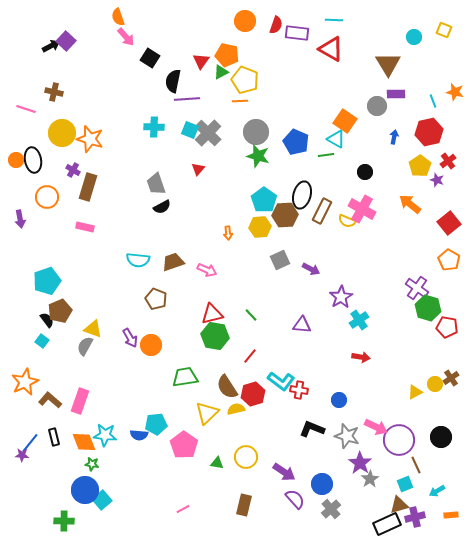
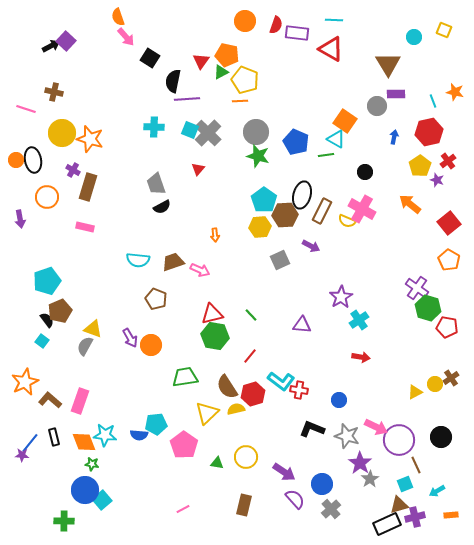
orange arrow at (228, 233): moved 13 px left, 2 px down
purple arrow at (311, 269): moved 23 px up
pink arrow at (207, 270): moved 7 px left
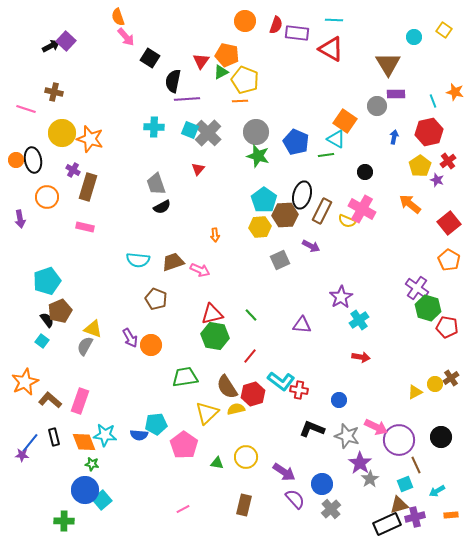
yellow square at (444, 30): rotated 14 degrees clockwise
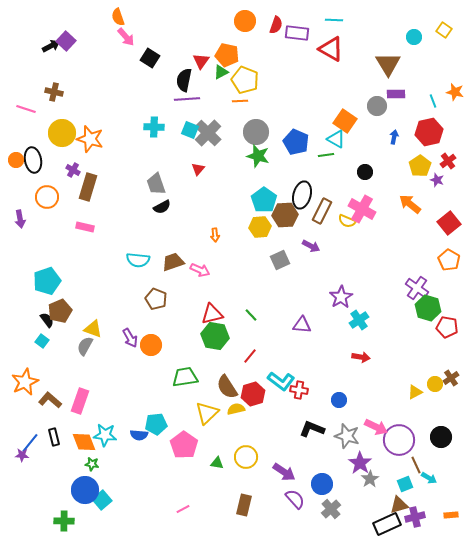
black semicircle at (173, 81): moved 11 px right, 1 px up
cyan arrow at (437, 491): moved 8 px left, 13 px up; rotated 119 degrees counterclockwise
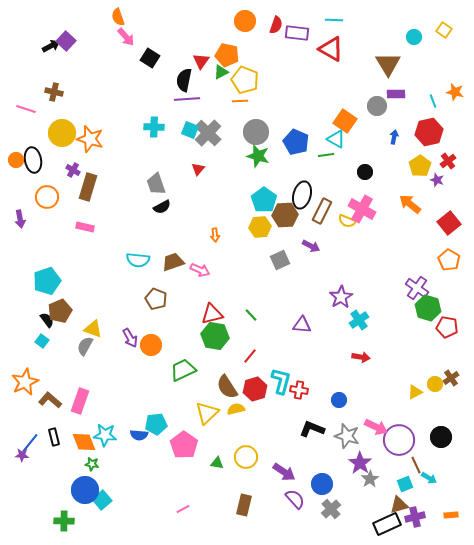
green trapezoid at (185, 377): moved 2 px left, 7 px up; rotated 16 degrees counterclockwise
cyan L-shape at (281, 381): rotated 112 degrees counterclockwise
red hexagon at (253, 394): moved 2 px right, 5 px up
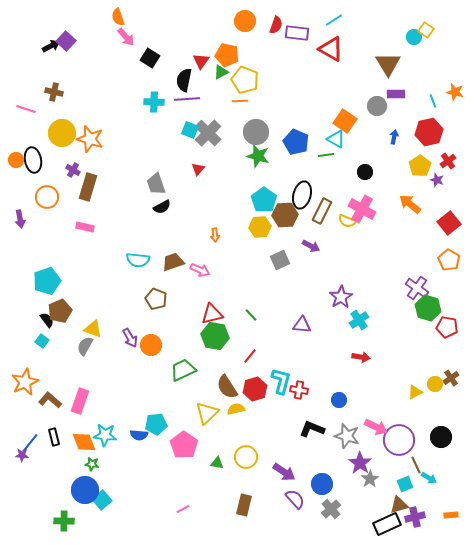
cyan line at (334, 20): rotated 36 degrees counterclockwise
yellow square at (444, 30): moved 18 px left
cyan cross at (154, 127): moved 25 px up
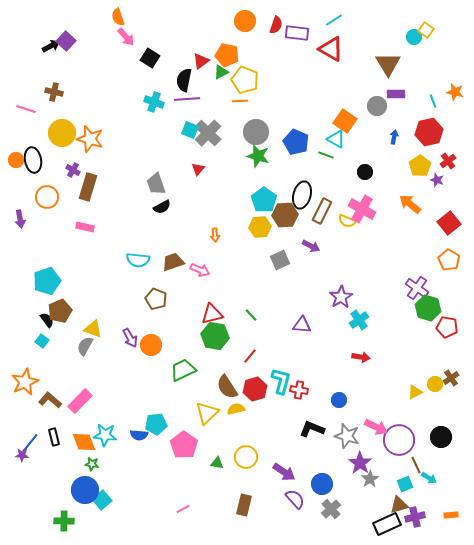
red triangle at (201, 61): rotated 18 degrees clockwise
cyan cross at (154, 102): rotated 18 degrees clockwise
green line at (326, 155): rotated 28 degrees clockwise
pink rectangle at (80, 401): rotated 25 degrees clockwise
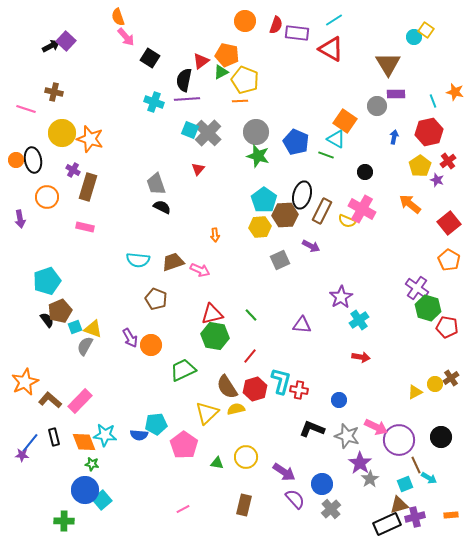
black semicircle at (162, 207): rotated 126 degrees counterclockwise
cyan square at (42, 341): moved 33 px right, 14 px up; rotated 32 degrees clockwise
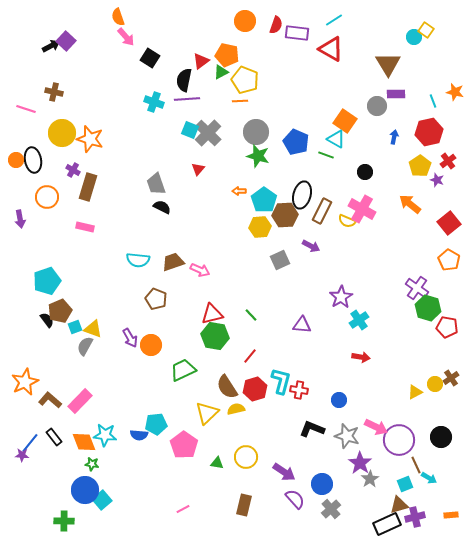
orange arrow at (215, 235): moved 24 px right, 44 px up; rotated 96 degrees clockwise
black rectangle at (54, 437): rotated 24 degrees counterclockwise
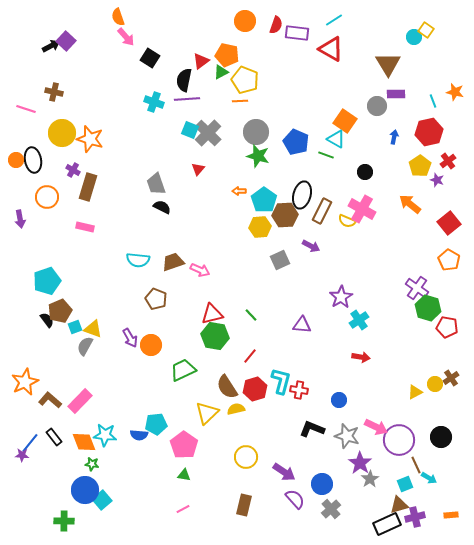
green triangle at (217, 463): moved 33 px left, 12 px down
